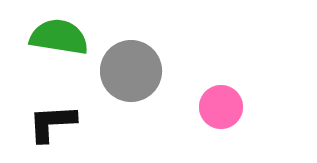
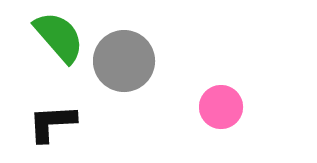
green semicircle: rotated 40 degrees clockwise
gray circle: moved 7 px left, 10 px up
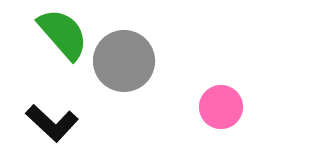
green semicircle: moved 4 px right, 3 px up
black L-shape: rotated 134 degrees counterclockwise
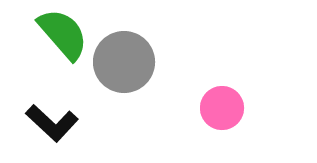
gray circle: moved 1 px down
pink circle: moved 1 px right, 1 px down
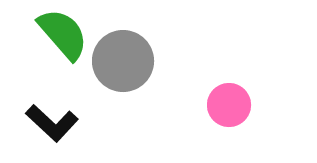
gray circle: moved 1 px left, 1 px up
pink circle: moved 7 px right, 3 px up
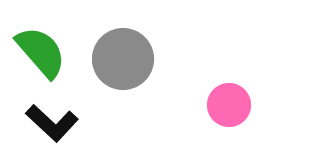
green semicircle: moved 22 px left, 18 px down
gray circle: moved 2 px up
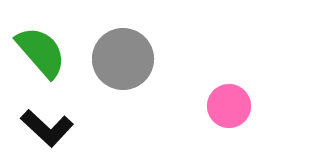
pink circle: moved 1 px down
black L-shape: moved 5 px left, 5 px down
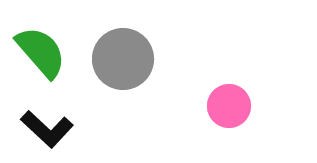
black L-shape: moved 1 px down
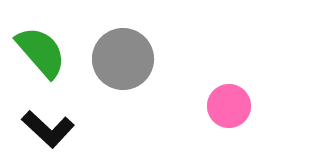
black L-shape: moved 1 px right
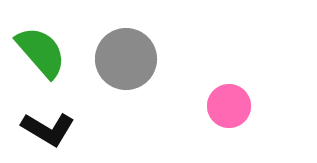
gray circle: moved 3 px right
black L-shape: rotated 12 degrees counterclockwise
